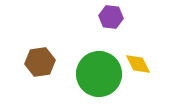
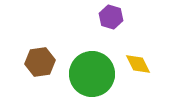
purple hexagon: rotated 10 degrees clockwise
green circle: moved 7 px left
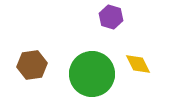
brown hexagon: moved 8 px left, 3 px down
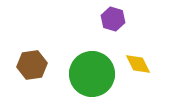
purple hexagon: moved 2 px right, 2 px down
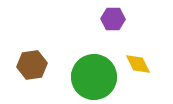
purple hexagon: rotated 15 degrees counterclockwise
green circle: moved 2 px right, 3 px down
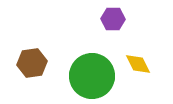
brown hexagon: moved 2 px up
green circle: moved 2 px left, 1 px up
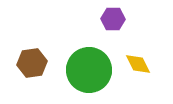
green circle: moved 3 px left, 6 px up
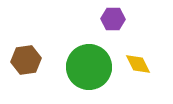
brown hexagon: moved 6 px left, 3 px up
green circle: moved 3 px up
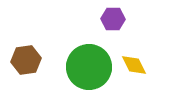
yellow diamond: moved 4 px left, 1 px down
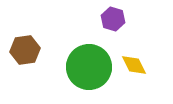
purple hexagon: rotated 15 degrees clockwise
brown hexagon: moved 1 px left, 10 px up
